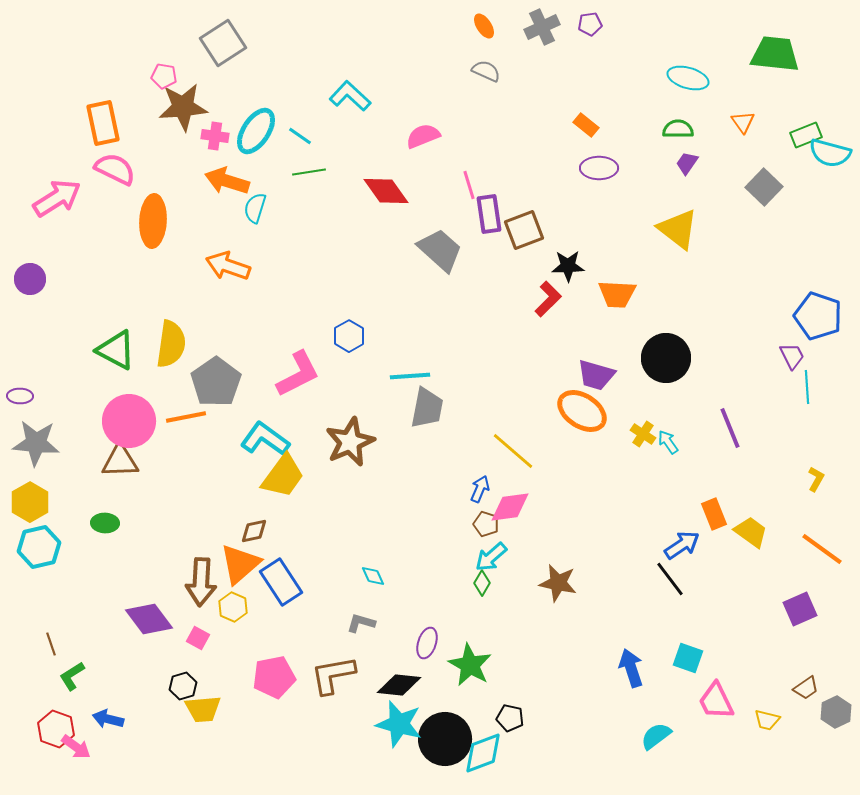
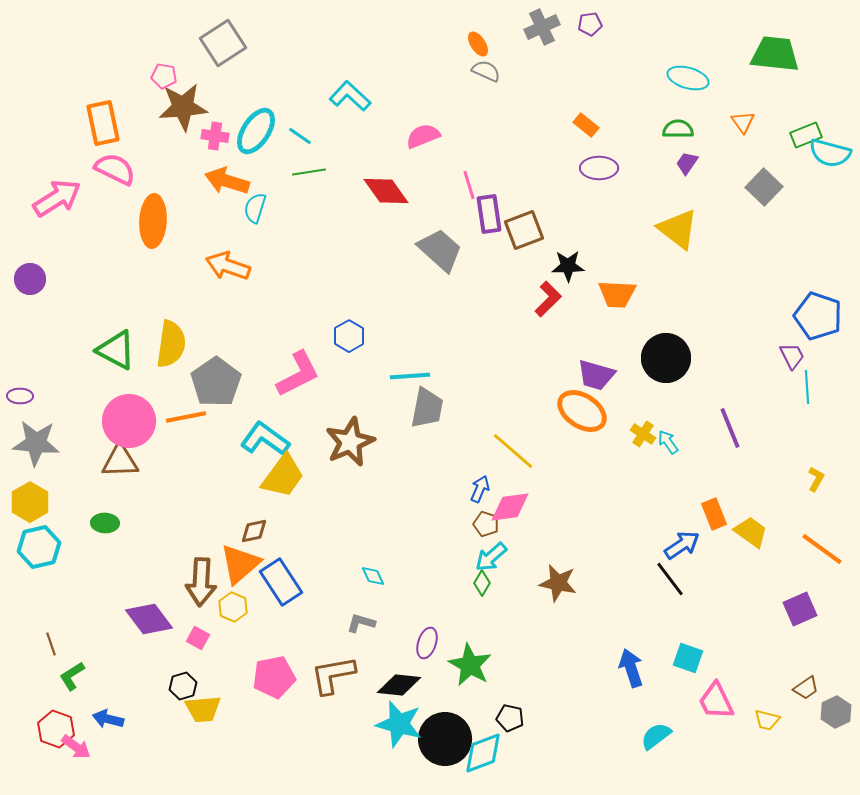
orange ellipse at (484, 26): moved 6 px left, 18 px down
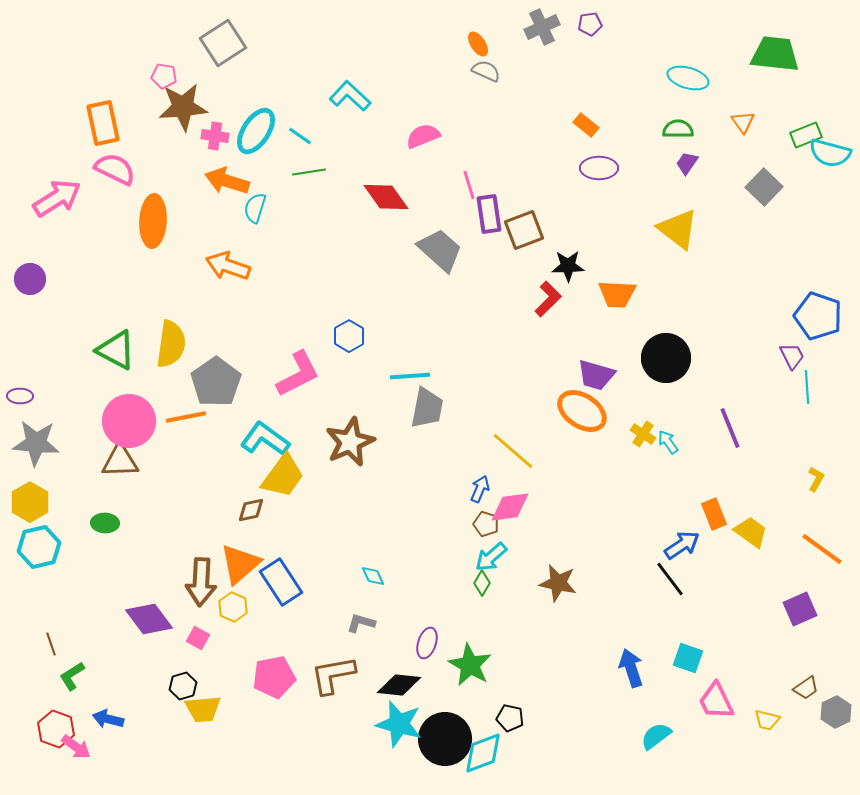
red diamond at (386, 191): moved 6 px down
brown diamond at (254, 531): moved 3 px left, 21 px up
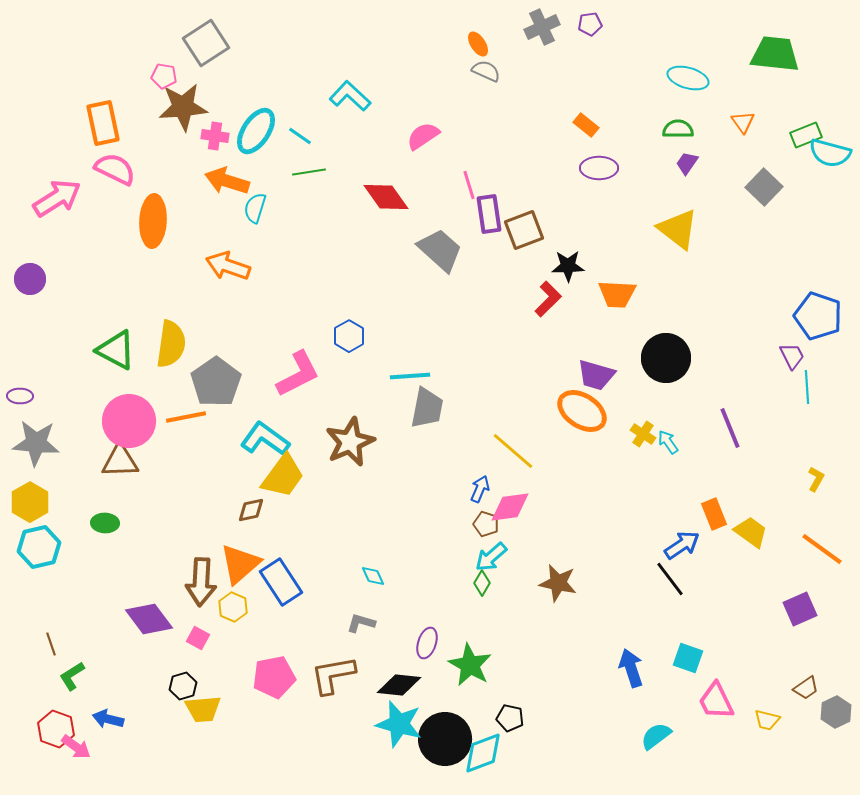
gray square at (223, 43): moved 17 px left
pink semicircle at (423, 136): rotated 12 degrees counterclockwise
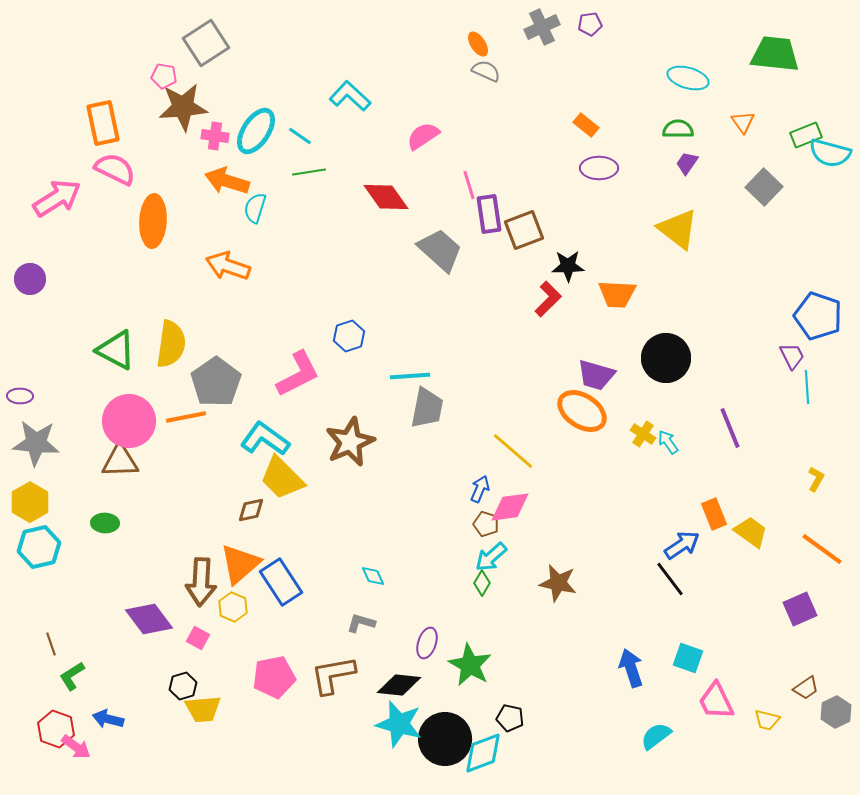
blue hexagon at (349, 336): rotated 12 degrees clockwise
yellow trapezoid at (283, 476): moved 1 px left, 2 px down; rotated 99 degrees clockwise
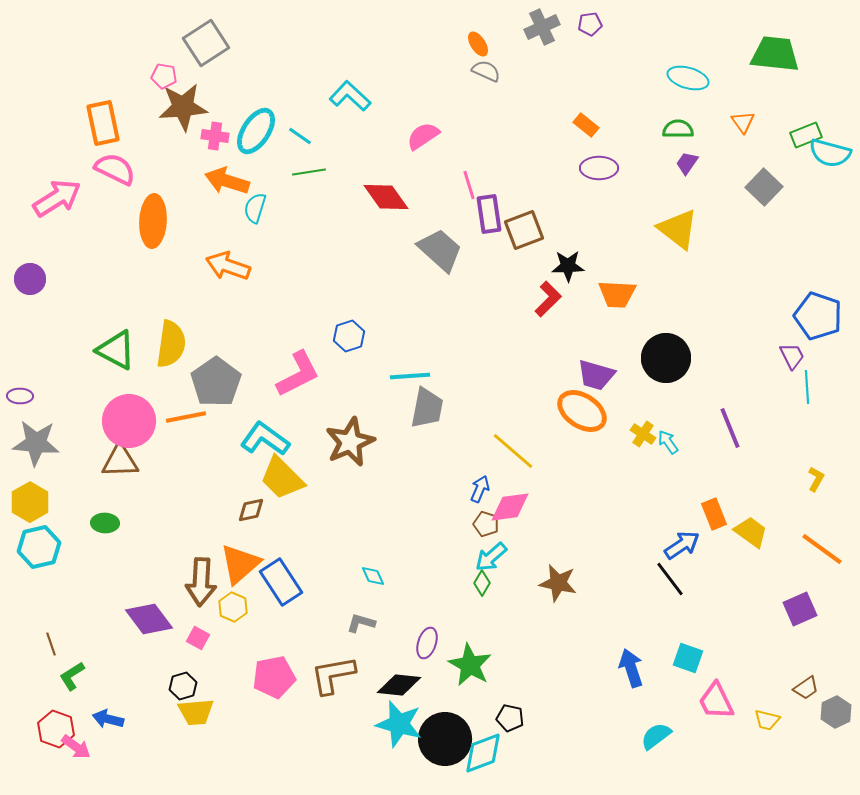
yellow trapezoid at (203, 709): moved 7 px left, 3 px down
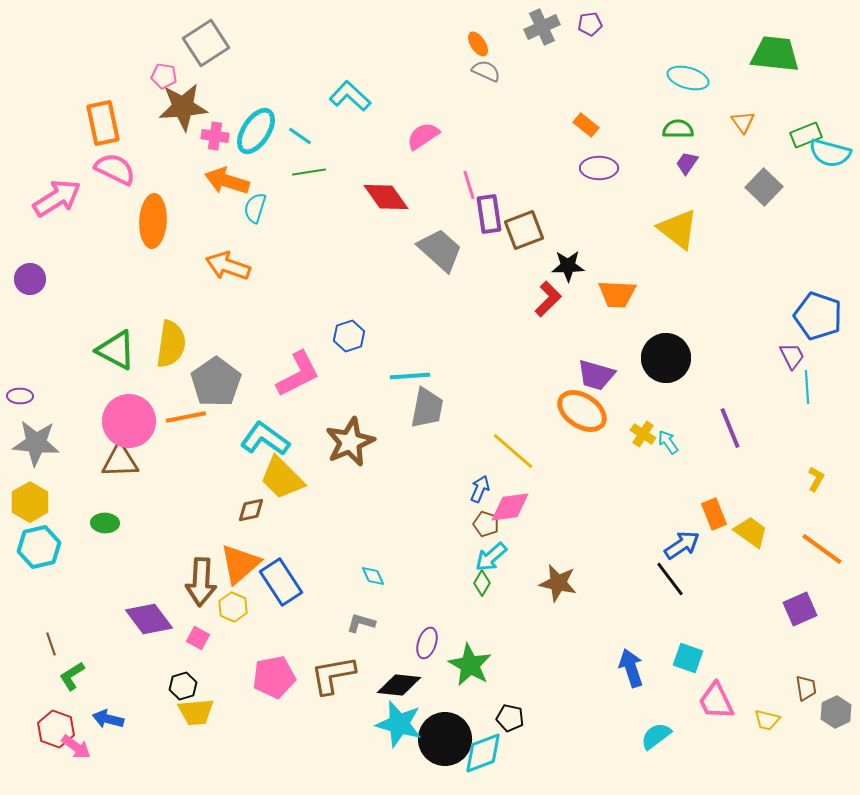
brown trapezoid at (806, 688): rotated 64 degrees counterclockwise
